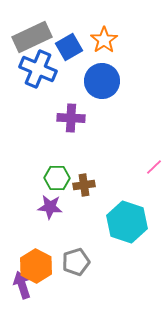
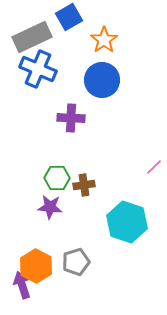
blue square: moved 30 px up
blue circle: moved 1 px up
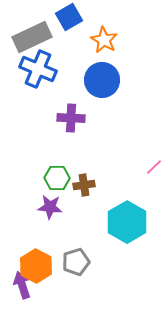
orange star: rotated 8 degrees counterclockwise
cyan hexagon: rotated 12 degrees clockwise
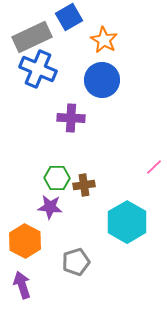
orange hexagon: moved 11 px left, 25 px up
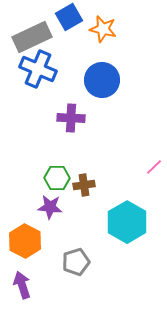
orange star: moved 1 px left, 11 px up; rotated 16 degrees counterclockwise
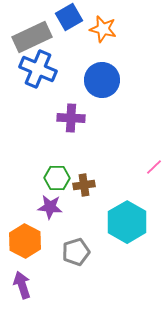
gray pentagon: moved 10 px up
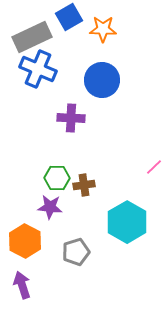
orange star: rotated 12 degrees counterclockwise
